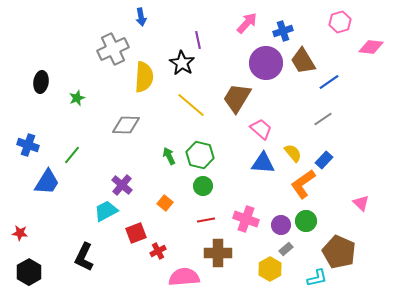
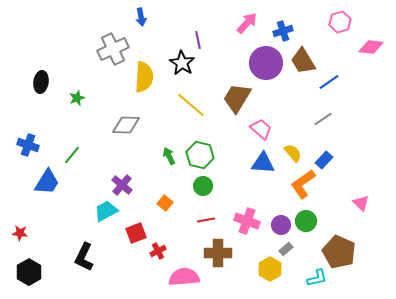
pink cross at (246, 219): moved 1 px right, 2 px down
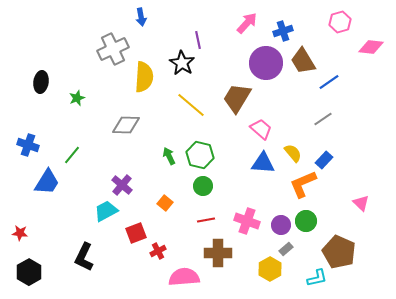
orange L-shape at (303, 184): rotated 12 degrees clockwise
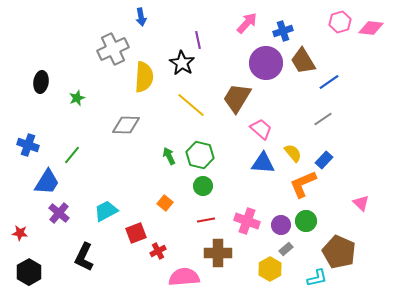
pink diamond at (371, 47): moved 19 px up
purple cross at (122, 185): moved 63 px left, 28 px down
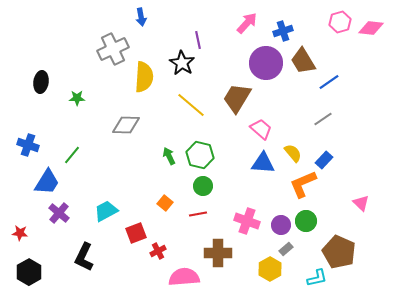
green star at (77, 98): rotated 21 degrees clockwise
red line at (206, 220): moved 8 px left, 6 px up
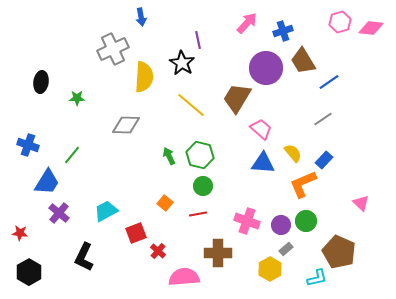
purple circle at (266, 63): moved 5 px down
red cross at (158, 251): rotated 21 degrees counterclockwise
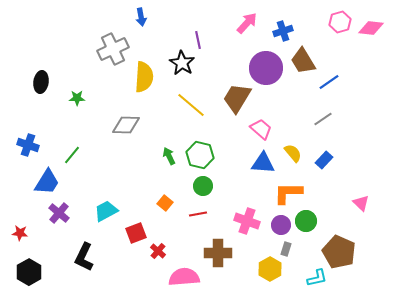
orange L-shape at (303, 184): moved 15 px left, 9 px down; rotated 24 degrees clockwise
gray rectangle at (286, 249): rotated 32 degrees counterclockwise
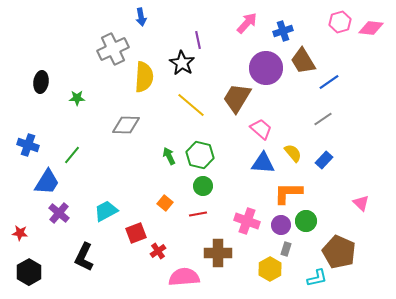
red cross at (158, 251): rotated 14 degrees clockwise
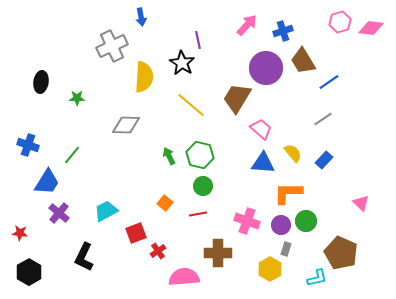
pink arrow at (247, 23): moved 2 px down
gray cross at (113, 49): moved 1 px left, 3 px up
brown pentagon at (339, 252): moved 2 px right, 1 px down
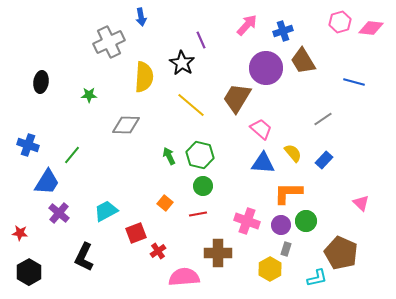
purple line at (198, 40): moved 3 px right; rotated 12 degrees counterclockwise
gray cross at (112, 46): moved 3 px left, 4 px up
blue line at (329, 82): moved 25 px right; rotated 50 degrees clockwise
green star at (77, 98): moved 12 px right, 3 px up
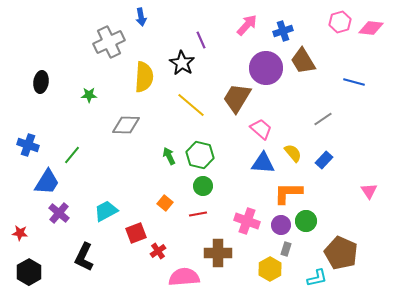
pink triangle at (361, 203): moved 8 px right, 12 px up; rotated 12 degrees clockwise
